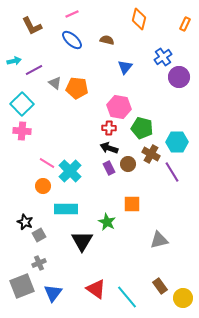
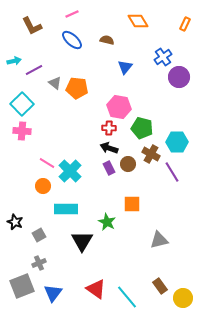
orange diamond at (139, 19): moved 1 px left, 2 px down; rotated 45 degrees counterclockwise
black star at (25, 222): moved 10 px left
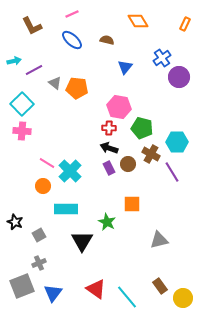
blue cross at (163, 57): moved 1 px left, 1 px down
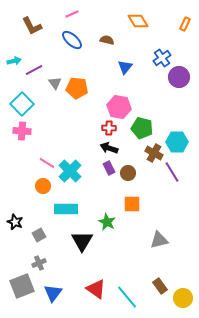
gray triangle at (55, 83): rotated 16 degrees clockwise
brown cross at (151, 154): moved 3 px right, 1 px up
brown circle at (128, 164): moved 9 px down
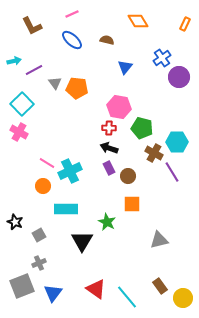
pink cross at (22, 131): moved 3 px left, 1 px down; rotated 24 degrees clockwise
cyan cross at (70, 171): rotated 20 degrees clockwise
brown circle at (128, 173): moved 3 px down
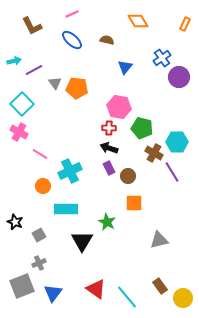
pink line at (47, 163): moved 7 px left, 9 px up
orange square at (132, 204): moved 2 px right, 1 px up
